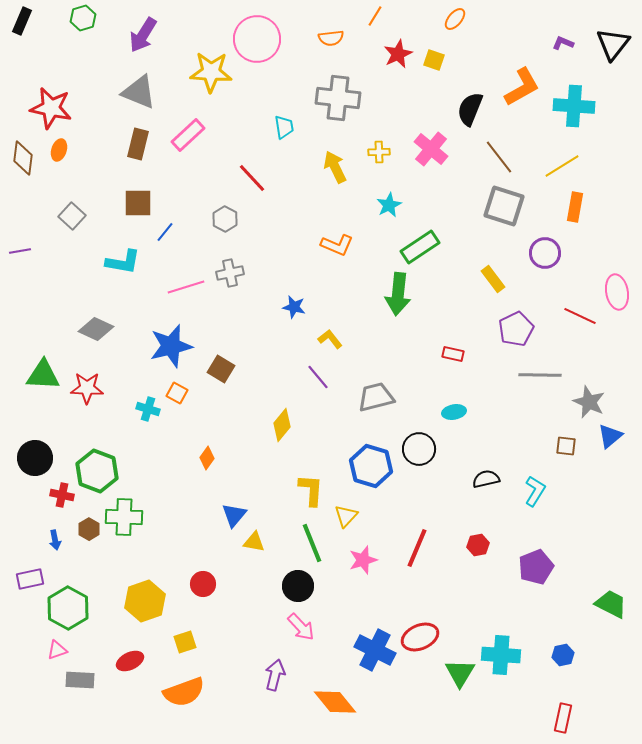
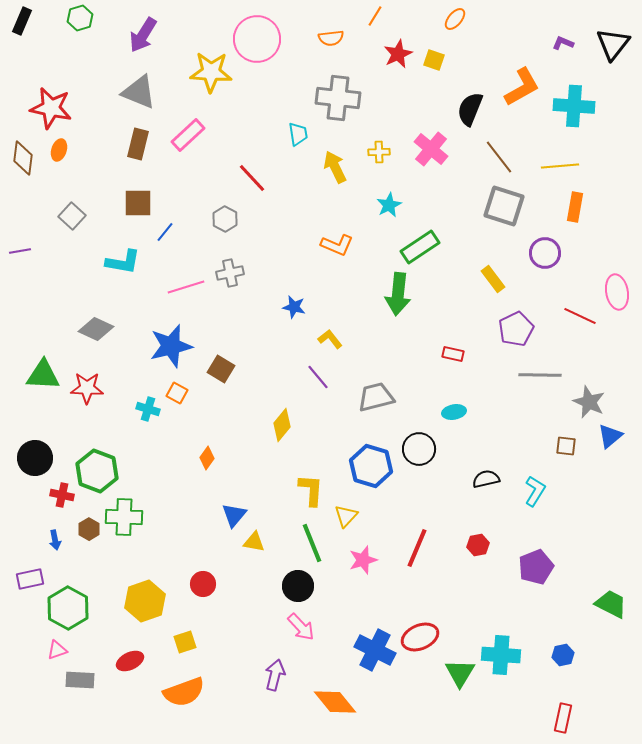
green hexagon at (83, 18): moved 3 px left
cyan trapezoid at (284, 127): moved 14 px right, 7 px down
yellow line at (562, 166): moved 2 px left; rotated 27 degrees clockwise
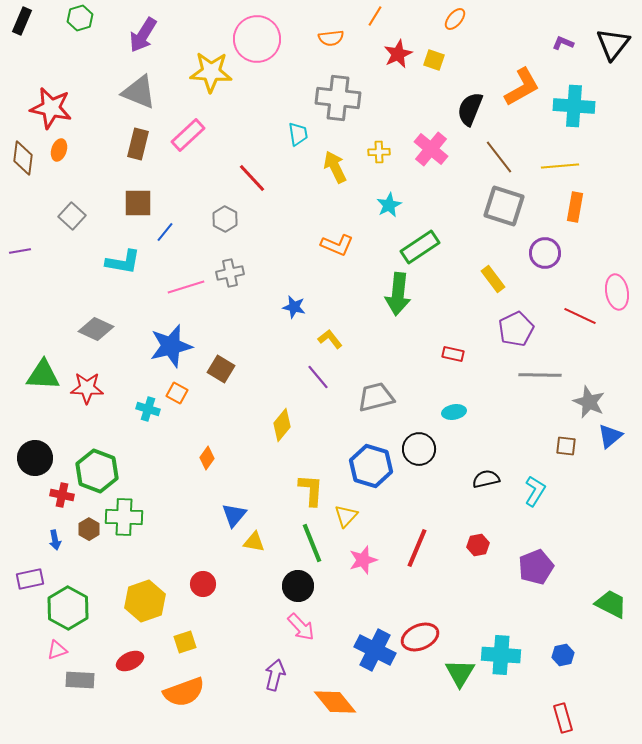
red rectangle at (563, 718): rotated 28 degrees counterclockwise
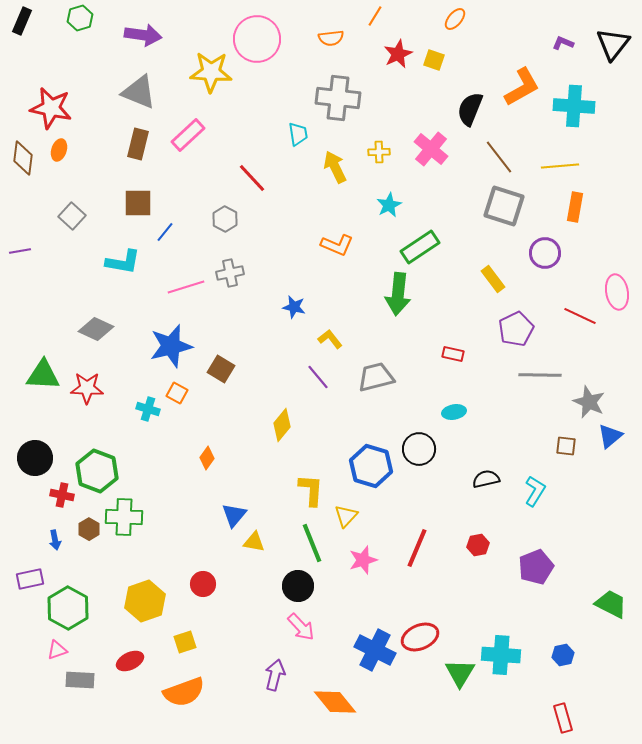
purple arrow at (143, 35): rotated 114 degrees counterclockwise
gray trapezoid at (376, 397): moved 20 px up
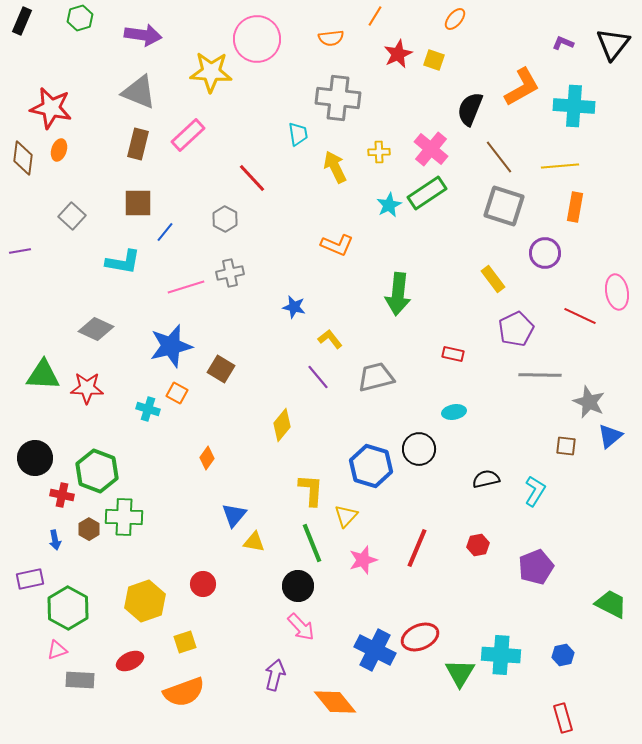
green rectangle at (420, 247): moved 7 px right, 54 px up
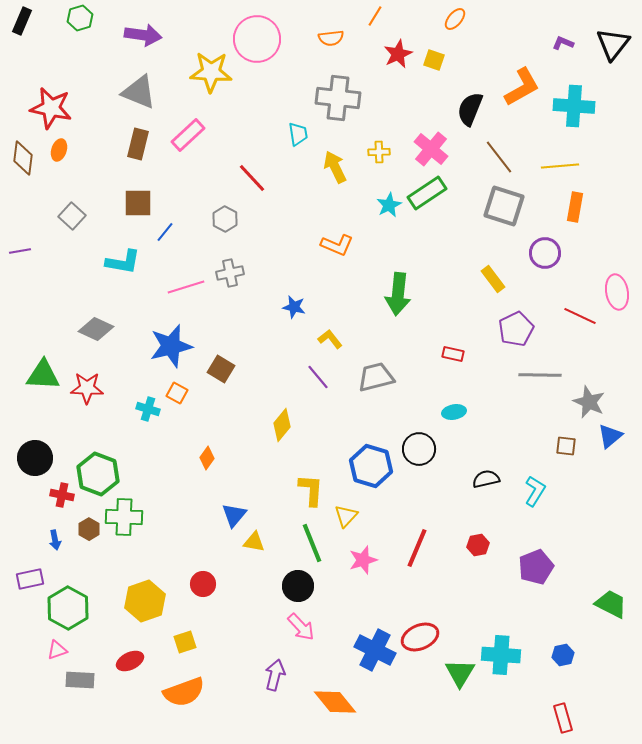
green hexagon at (97, 471): moved 1 px right, 3 px down
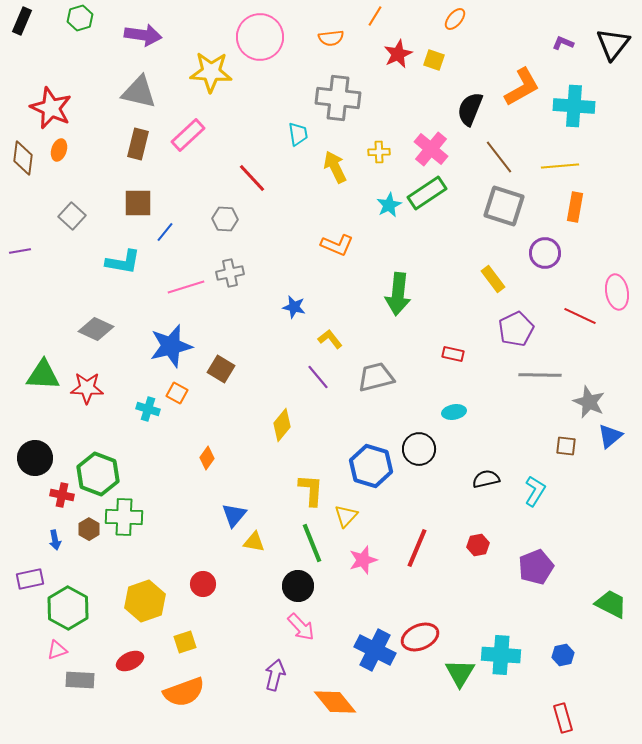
pink circle at (257, 39): moved 3 px right, 2 px up
gray triangle at (139, 92): rotated 9 degrees counterclockwise
red star at (51, 108): rotated 12 degrees clockwise
gray hexagon at (225, 219): rotated 25 degrees counterclockwise
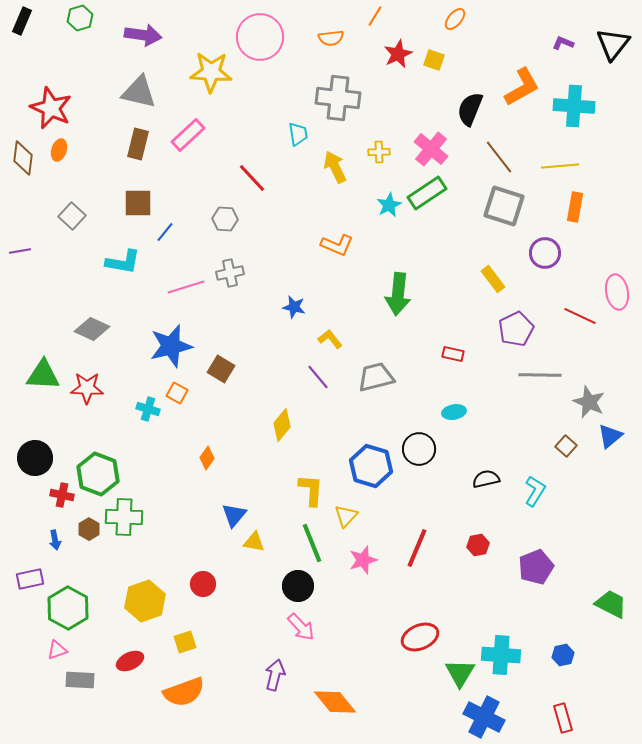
gray diamond at (96, 329): moved 4 px left
brown square at (566, 446): rotated 35 degrees clockwise
blue cross at (375, 650): moved 109 px right, 67 px down
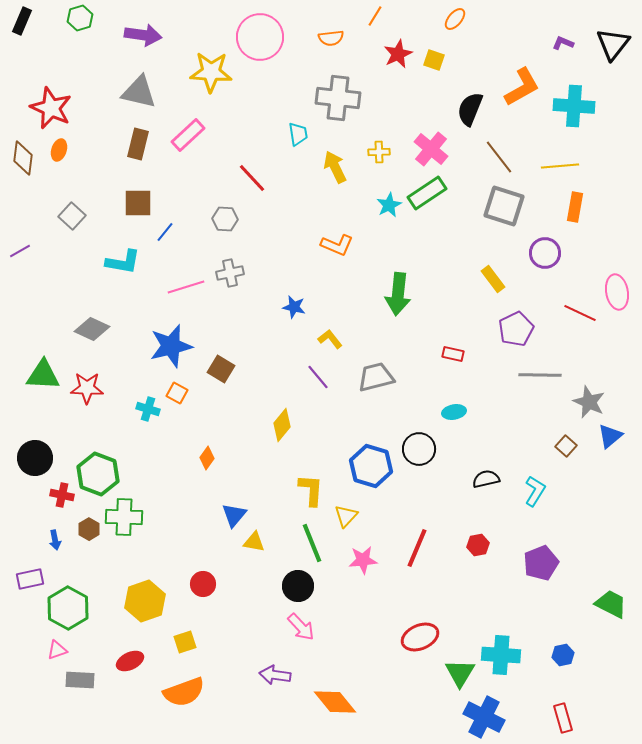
purple line at (20, 251): rotated 20 degrees counterclockwise
red line at (580, 316): moved 3 px up
pink star at (363, 560): rotated 12 degrees clockwise
purple pentagon at (536, 567): moved 5 px right, 4 px up
purple arrow at (275, 675): rotated 96 degrees counterclockwise
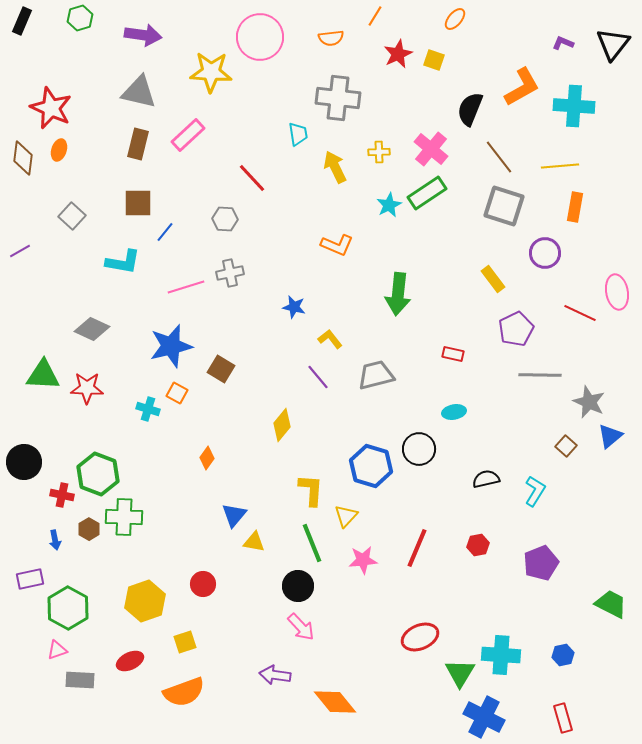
gray trapezoid at (376, 377): moved 2 px up
black circle at (35, 458): moved 11 px left, 4 px down
